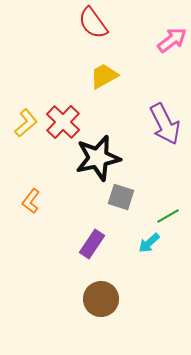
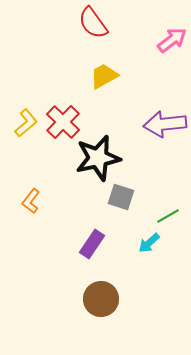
purple arrow: rotated 111 degrees clockwise
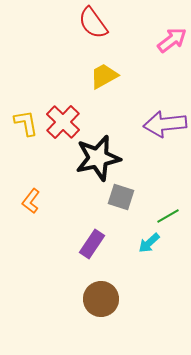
yellow L-shape: rotated 60 degrees counterclockwise
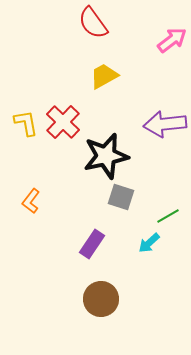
black star: moved 8 px right, 2 px up
